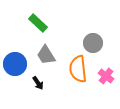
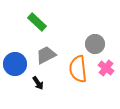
green rectangle: moved 1 px left, 1 px up
gray circle: moved 2 px right, 1 px down
gray trapezoid: rotated 95 degrees clockwise
pink cross: moved 8 px up
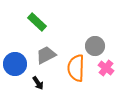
gray circle: moved 2 px down
orange semicircle: moved 2 px left, 1 px up; rotated 8 degrees clockwise
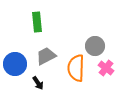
green rectangle: rotated 42 degrees clockwise
gray trapezoid: moved 1 px down
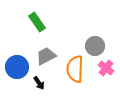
green rectangle: rotated 30 degrees counterclockwise
blue circle: moved 2 px right, 3 px down
orange semicircle: moved 1 px left, 1 px down
black arrow: moved 1 px right
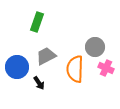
green rectangle: rotated 54 degrees clockwise
gray circle: moved 1 px down
pink cross: rotated 14 degrees counterclockwise
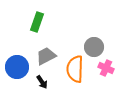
gray circle: moved 1 px left
black arrow: moved 3 px right, 1 px up
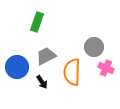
orange semicircle: moved 3 px left, 3 px down
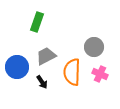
pink cross: moved 6 px left, 6 px down
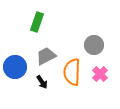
gray circle: moved 2 px up
blue circle: moved 2 px left
pink cross: rotated 21 degrees clockwise
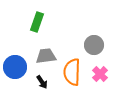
gray trapezoid: rotated 20 degrees clockwise
